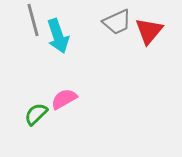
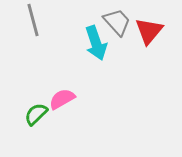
gray trapezoid: rotated 108 degrees counterclockwise
cyan arrow: moved 38 px right, 7 px down
pink semicircle: moved 2 px left
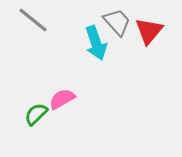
gray line: rotated 36 degrees counterclockwise
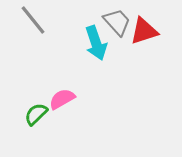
gray line: rotated 12 degrees clockwise
red triangle: moved 5 px left; rotated 32 degrees clockwise
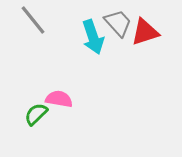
gray trapezoid: moved 1 px right, 1 px down
red triangle: moved 1 px right, 1 px down
cyan arrow: moved 3 px left, 6 px up
pink semicircle: moved 3 px left; rotated 40 degrees clockwise
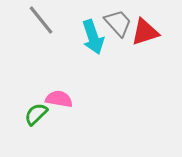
gray line: moved 8 px right
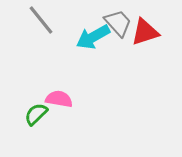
cyan arrow: rotated 80 degrees clockwise
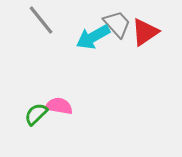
gray trapezoid: moved 1 px left, 1 px down
red triangle: rotated 16 degrees counterclockwise
pink semicircle: moved 7 px down
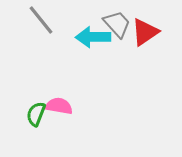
cyan arrow: rotated 28 degrees clockwise
green semicircle: rotated 25 degrees counterclockwise
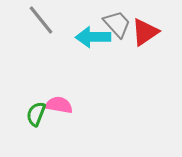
pink semicircle: moved 1 px up
